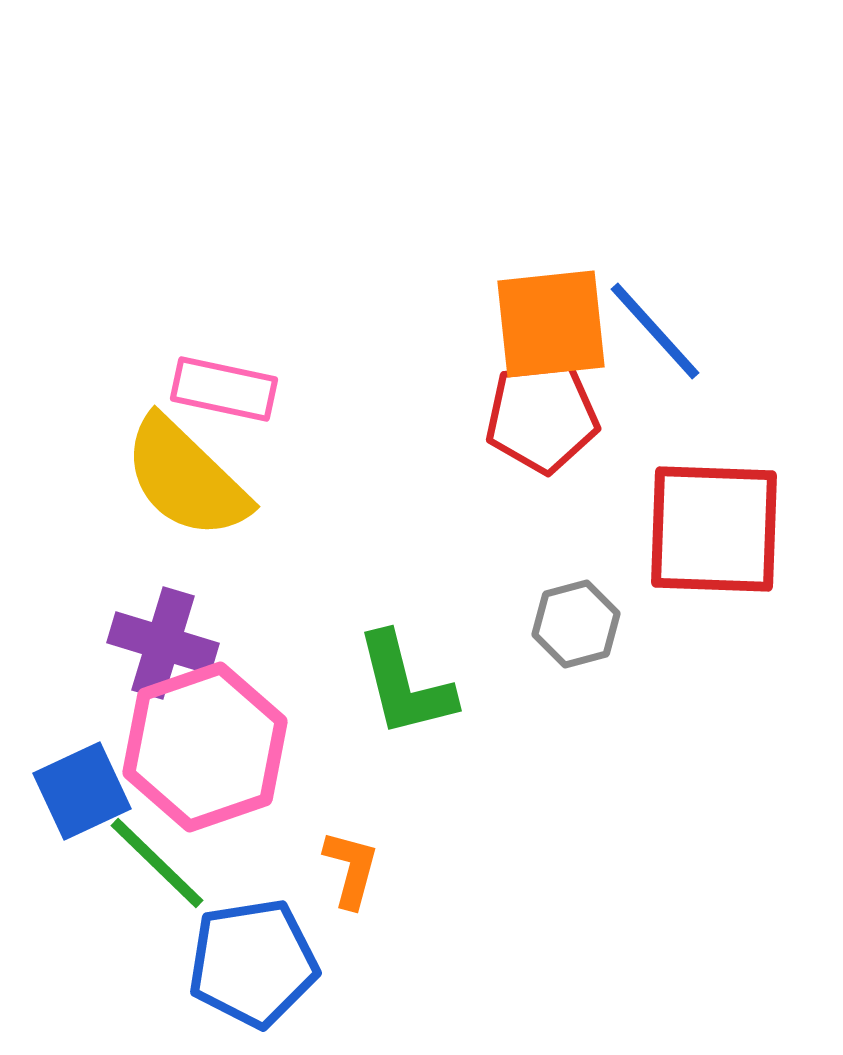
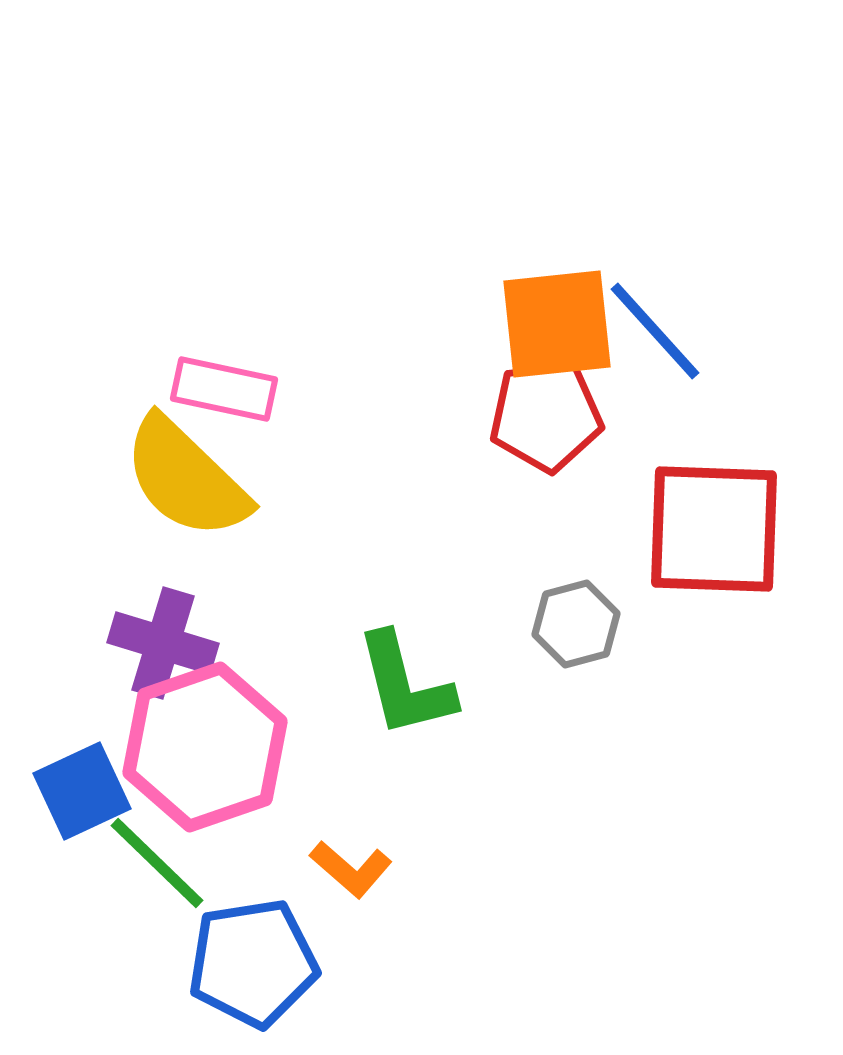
orange square: moved 6 px right
red pentagon: moved 4 px right, 1 px up
orange L-shape: rotated 116 degrees clockwise
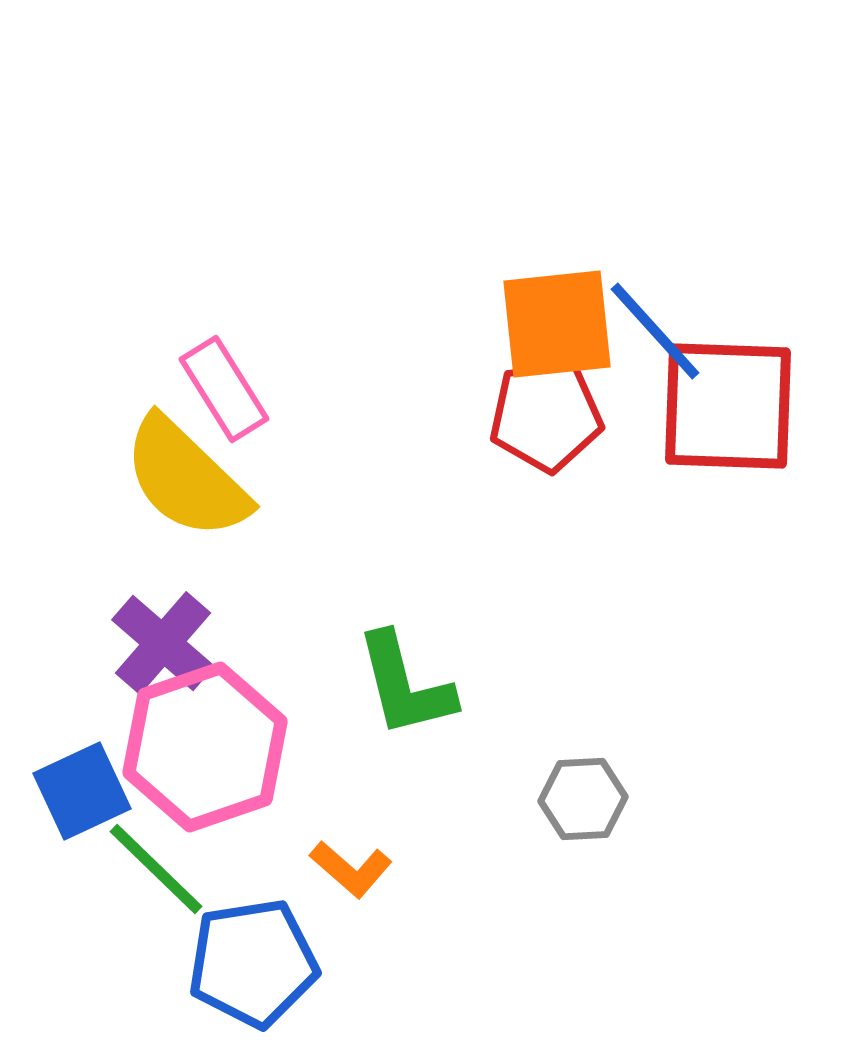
pink rectangle: rotated 46 degrees clockwise
red square: moved 14 px right, 123 px up
gray hexagon: moved 7 px right, 175 px down; rotated 12 degrees clockwise
purple cross: rotated 24 degrees clockwise
green line: moved 1 px left, 6 px down
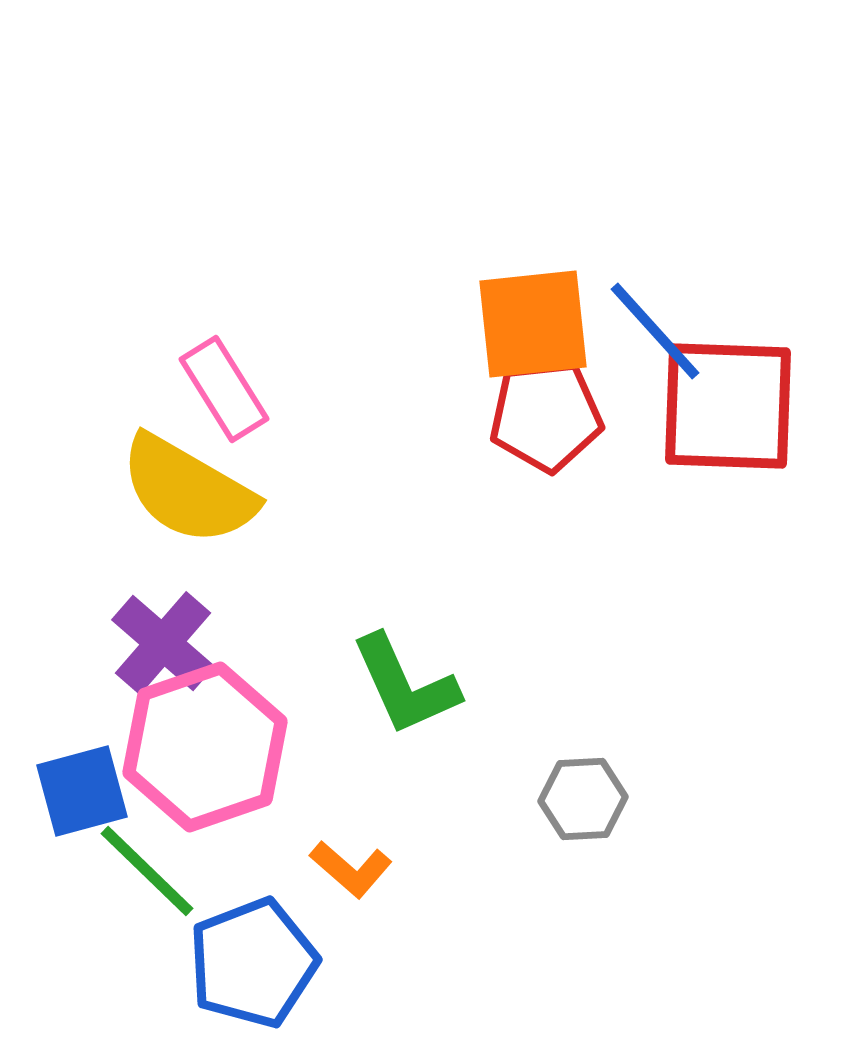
orange square: moved 24 px left
yellow semicircle: moved 2 px right, 12 px down; rotated 14 degrees counterclockwise
green L-shape: rotated 10 degrees counterclockwise
blue square: rotated 10 degrees clockwise
green line: moved 9 px left, 2 px down
blue pentagon: rotated 12 degrees counterclockwise
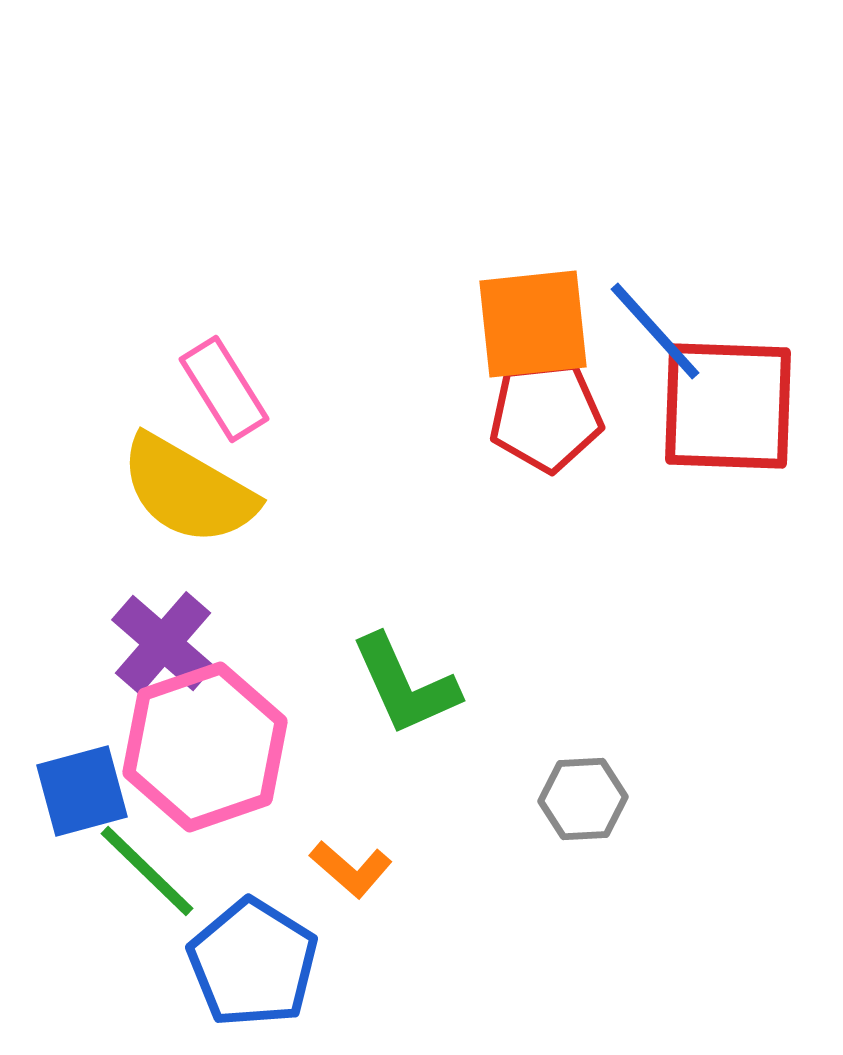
blue pentagon: rotated 19 degrees counterclockwise
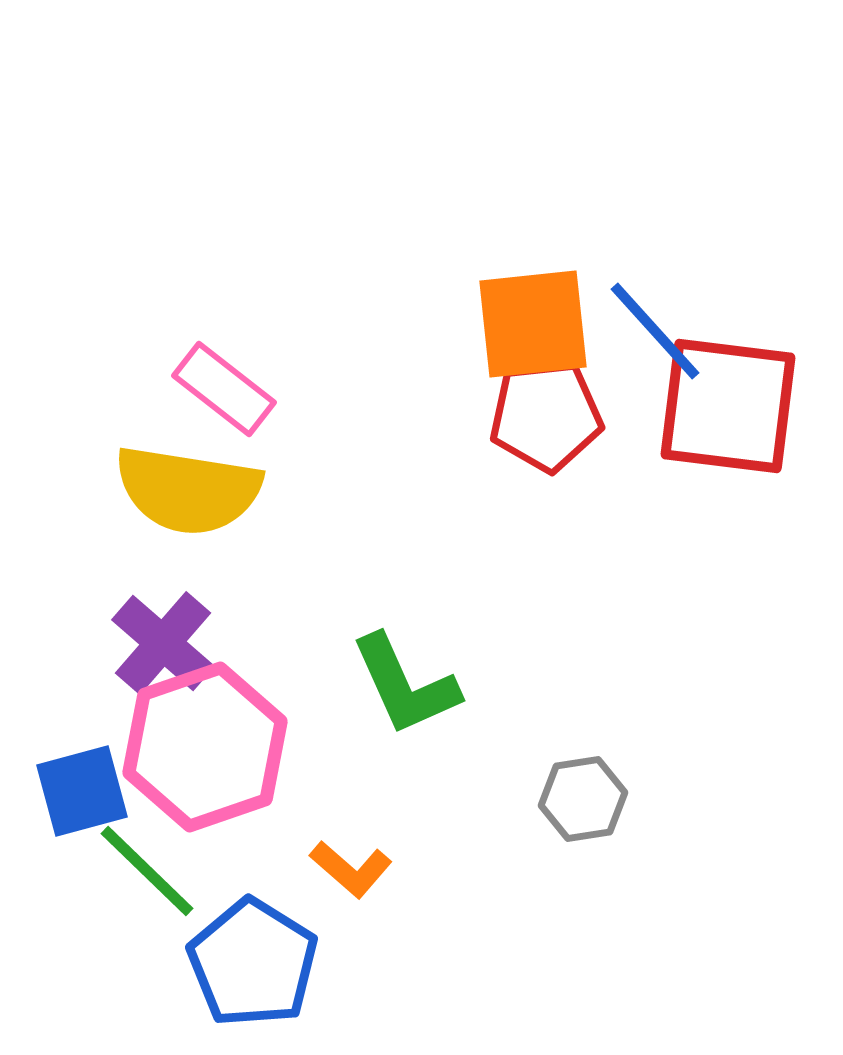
pink rectangle: rotated 20 degrees counterclockwise
red square: rotated 5 degrees clockwise
yellow semicircle: rotated 21 degrees counterclockwise
gray hexagon: rotated 6 degrees counterclockwise
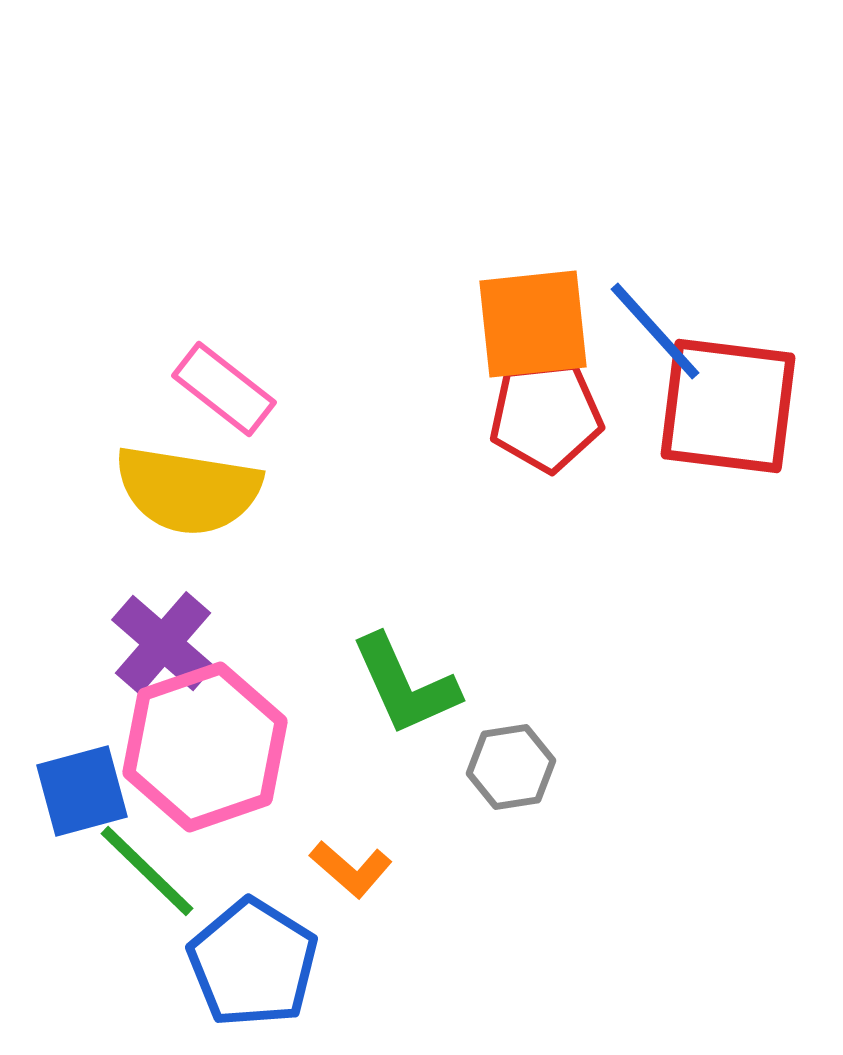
gray hexagon: moved 72 px left, 32 px up
